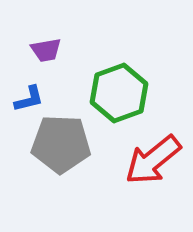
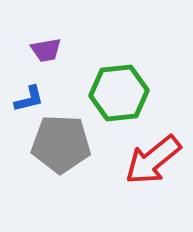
green hexagon: rotated 14 degrees clockwise
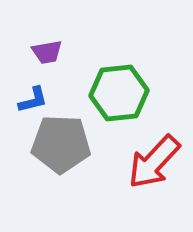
purple trapezoid: moved 1 px right, 2 px down
blue L-shape: moved 4 px right, 1 px down
red arrow: moved 1 px right, 2 px down; rotated 8 degrees counterclockwise
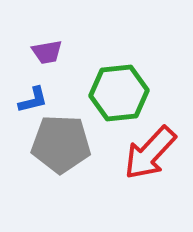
red arrow: moved 4 px left, 9 px up
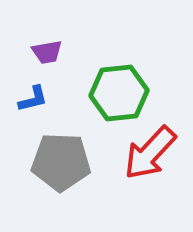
blue L-shape: moved 1 px up
gray pentagon: moved 18 px down
